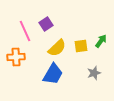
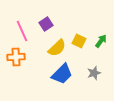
pink line: moved 3 px left
yellow square: moved 2 px left, 5 px up; rotated 32 degrees clockwise
blue trapezoid: moved 9 px right; rotated 15 degrees clockwise
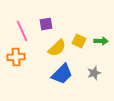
purple square: rotated 24 degrees clockwise
green arrow: rotated 56 degrees clockwise
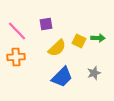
pink line: moved 5 px left; rotated 20 degrees counterclockwise
green arrow: moved 3 px left, 3 px up
blue trapezoid: moved 3 px down
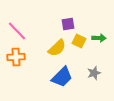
purple square: moved 22 px right
green arrow: moved 1 px right
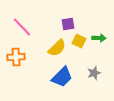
pink line: moved 5 px right, 4 px up
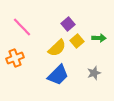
purple square: rotated 32 degrees counterclockwise
yellow square: moved 2 px left; rotated 24 degrees clockwise
orange cross: moved 1 px left, 1 px down; rotated 18 degrees counterclockwise
blue trapezoid: moved 4 px left, 2 px up
